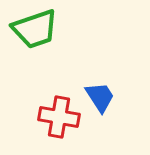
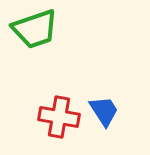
blue trapezoid: moved 4 px right, 14 px down
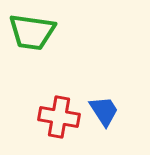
green trapezoid: moved 3 px left, 3 px down; rotated 27 degrees clockwise
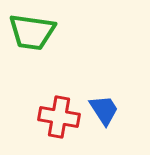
blue trapezoid: moved 1 px up
